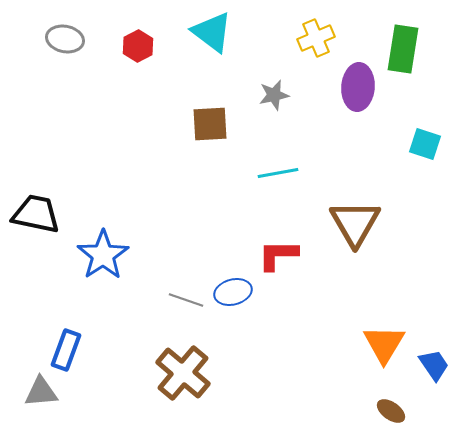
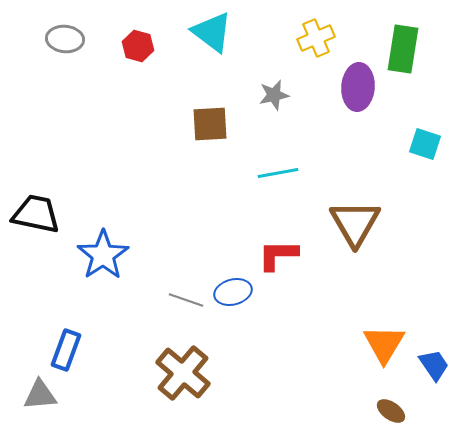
gray ellipse: rotated 6 degrees counterclockwise
red hexagon: rotated 16 degrees counterclockwise
gray triangle: moved 1 px left, 3 px down
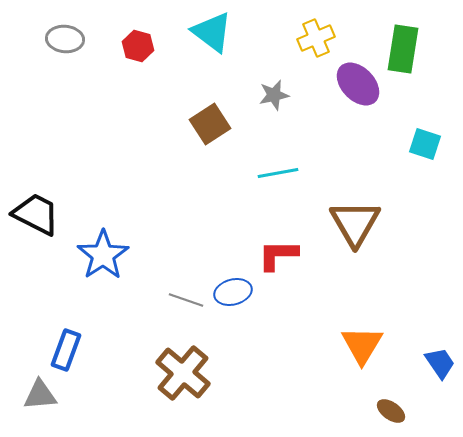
purple ellipse: moved 3 px up; rotated 48 degrees counterclockwise
brown square: rotated 30 degrees counterclockwise
black trapezoid: rotated 15 degrees clockwise
orange triangle: moved 22 px left, 1 px down
blue trapezoid: moved 6 px right, 2 px up
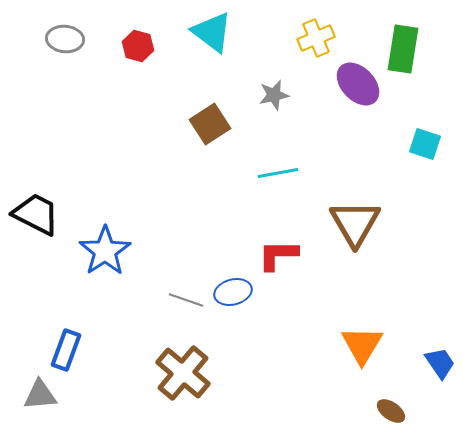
blue star: moved 2 px right, 4 px up
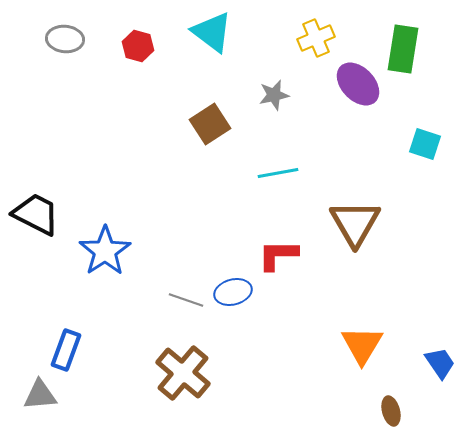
brown ellipse: rotated 40 degrees clockwise
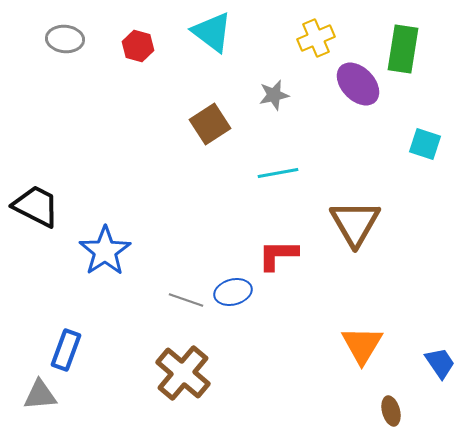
black trapezoid: moved 8 px up
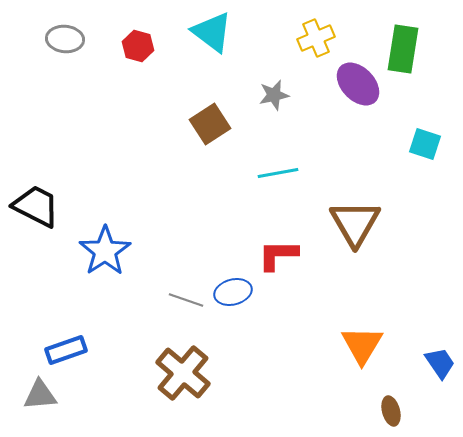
blue rectangle: rotated 51 degrees clockwise
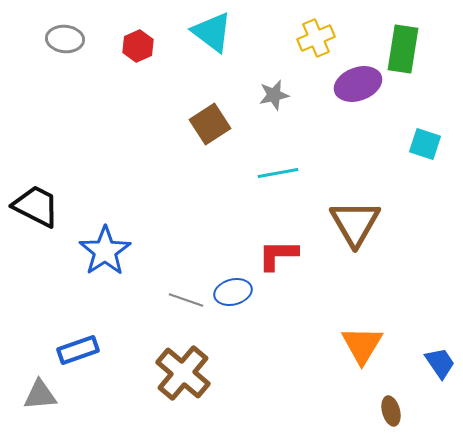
red hexagon: rotated 20 degrees clockwise
purple ellipse: rotated 66 degrees counterclockwise
blue rectangle: moved 12 px right
